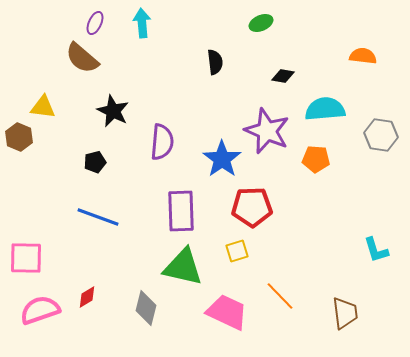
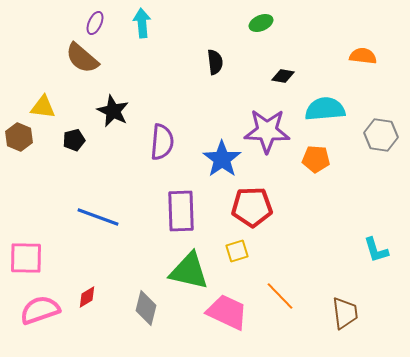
purple star: rotated 21 degrees counterclockwise
black pentagon: moved 21 px left, 22 px up
green triangle: moved 6 px right, 4 px down
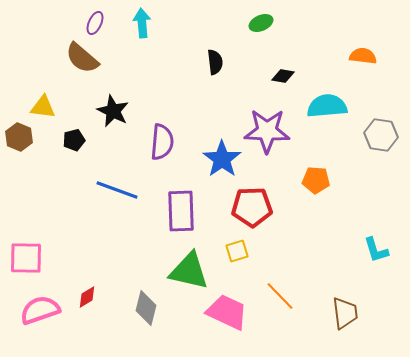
cyan semicircle: moved 2 px right, 3 px up
orange pentagon: moved 21 px down
blue line: moved 19 px right, 27 px up
